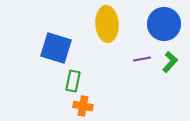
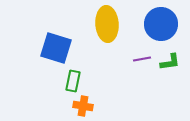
blue circle: moved 3 px left
green L-shape: rotated 40 degrees clockwise
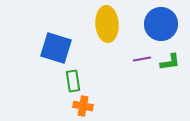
green rectangle: rotated 20 degrees counterclockwise
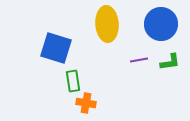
purple line: moved 3 px left, 1 px down
orange cross: moved 3 px right, 3 px up
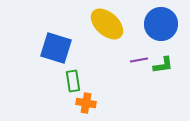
yellow ellipse: rotated 44 degrees counterclockwise
green L-shape: moved 7 px left, 3 px down
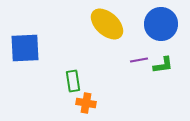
blue square: moved 31 px left; rotated 20 degrees counterclockwise
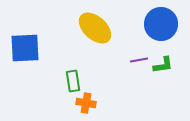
yellow ellipse: moved 12 px left, 4 px down
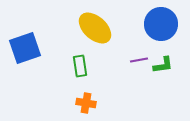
blue square: rotated 16 degrees counterclockwise
green rectangle: moved 7 px right, 15 px up
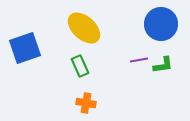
yellow ellipse: moved 11 px left
green rectangle: rotated 15 degrees counterclockwise
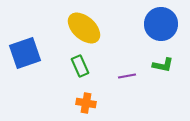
blue square: moved 5 px down
purple line: moved 12 px left, 16 px down
green L-shape: rotated 20 degrees clockwise
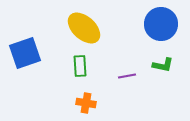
green rectangle: rotated 20 degrees clockwise
